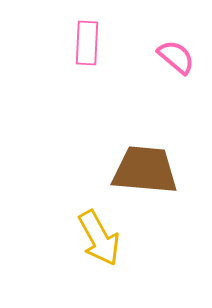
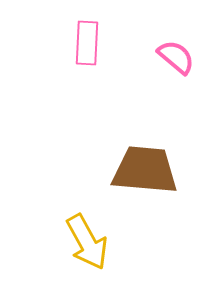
yellow arrow: moved 12 px left, 4 px down
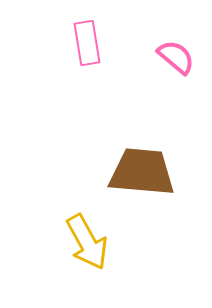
pink rectangle: rotated 12 degrees counterclockwise
brown trapezoid: moved 3 px left, 2 px down
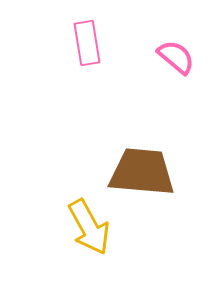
yellow arrow: moved 2 px right, 15 px up
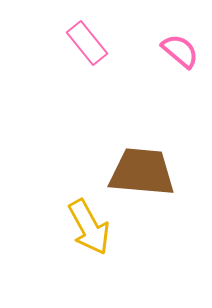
pink rectangle: rotated 30 degrees counterclockwise
pink semicircle: moved 4 px right, 6 px up
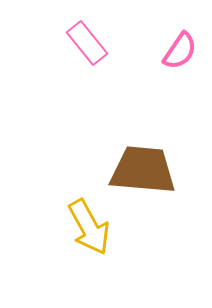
pink semicircle: rotated 84 degrees clockwise
brown trapezoid: moved 1 px right, 2 px up
